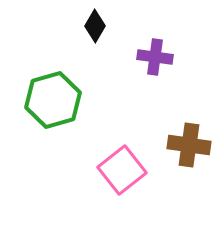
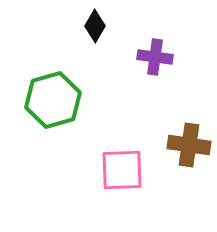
pink square: rotated 36 degrees clockwise
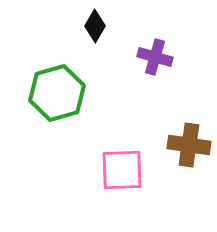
purple cross: rotated 8 degrees clockwise
green hexagon: moved 4 px right, 7 px up
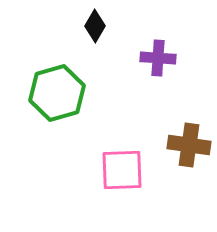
purple cross: moved 3 px right, 1 px down; rotated 12 degrees counterclockwise
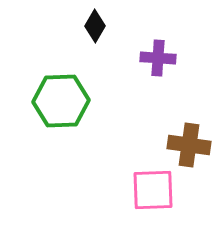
green hexagon: moved 4 px right, 8 px down; rotated 14 degrees clockwise
pink square: moved 31 px right, 20 px down
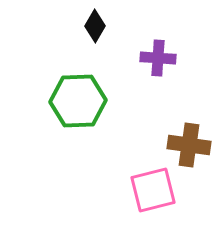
green hexagon: moved 17 px right
pink square: rotated 12 degrees counterclockwise
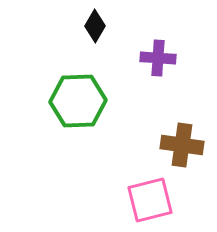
brown cross: moved 7 px left
pink square: moved 3 px left, 10 px down
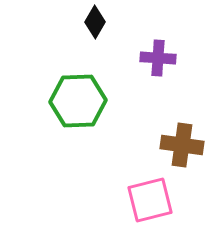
black diamond: moved 4 px up
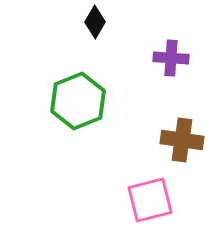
purple cross: moved 13 px right
green hexagon: rotated 20 degrees counterclockwise
brown cross: moved 5 px up
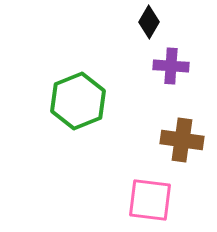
black diamond: moved 54 px right
purple cross: moved 8 px down
pink square: rotated 21 degrees clockwise
